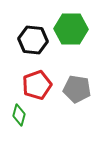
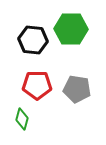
red pentagon: rotated 20 degrees clockwise
green diamond: moved 3 px right, 4 px down
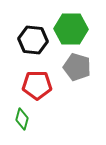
gray pentagon: moved 22 px up; rotated 8 degrees clockwise
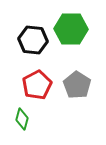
gray pentagon: moved 18 px down; rotated 16 degrees clockwise
red pentagon: rotated 28 degrees counterclockwise
